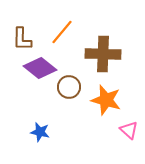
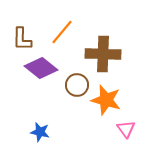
purple diamond: moved 1 px right
brown circle: moved 8 px right, 2 px up
pink triangle: moved 3 px left, 1 px up; rotated 12 degrees clockwise
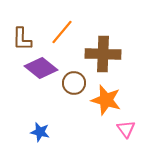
brown circle: moved 3 px left, 2 px up
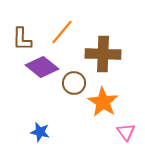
purple diamond: moved 1 px right, 1 px up
orange star: moved 3 px left, 2 px down; rotated 16 degrees clockwise
pink triangle: moved 3 px down
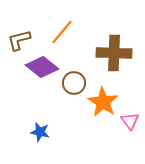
brown L-shape: moved 3 px left, 1 px down; rotated 75 degrees clockwise
brown cross: moved 11 px right, 1 px up
pink triangle: moved 4 px right, 11 px up
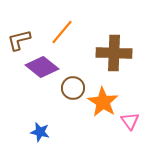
brown circle: moved 1 px left, 5 px down
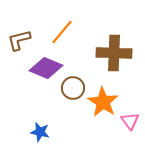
purple diamond: moved 4 px right, 1 px down; rotated 16 degrees counterclockwise
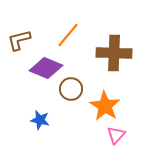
orange line: moved 6 px right, 3 px down
brown circle: moved 2 px left, 1 px down
orange star: moved 2 px right, 4 px down
pink triangle: moved 14 px left, 14 px down; rotated 18 degrees clockwise
blue star: moved 12 px up
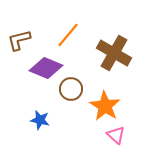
brown cross: rotated 28 degrees clockwise
pink triangle: rotated 30 degrees counterclockwise
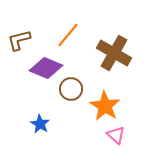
blue star: moved 4 px down; rotated 18 degrees clockwise
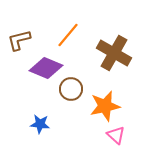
orange star: rotated 28 degrees clockwise
blue star: rotated 24 degrees counterclockwise
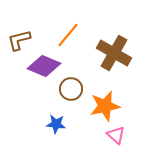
purple diamond: moved 2 px left, 2 px up
blue star: moved 16 px right
